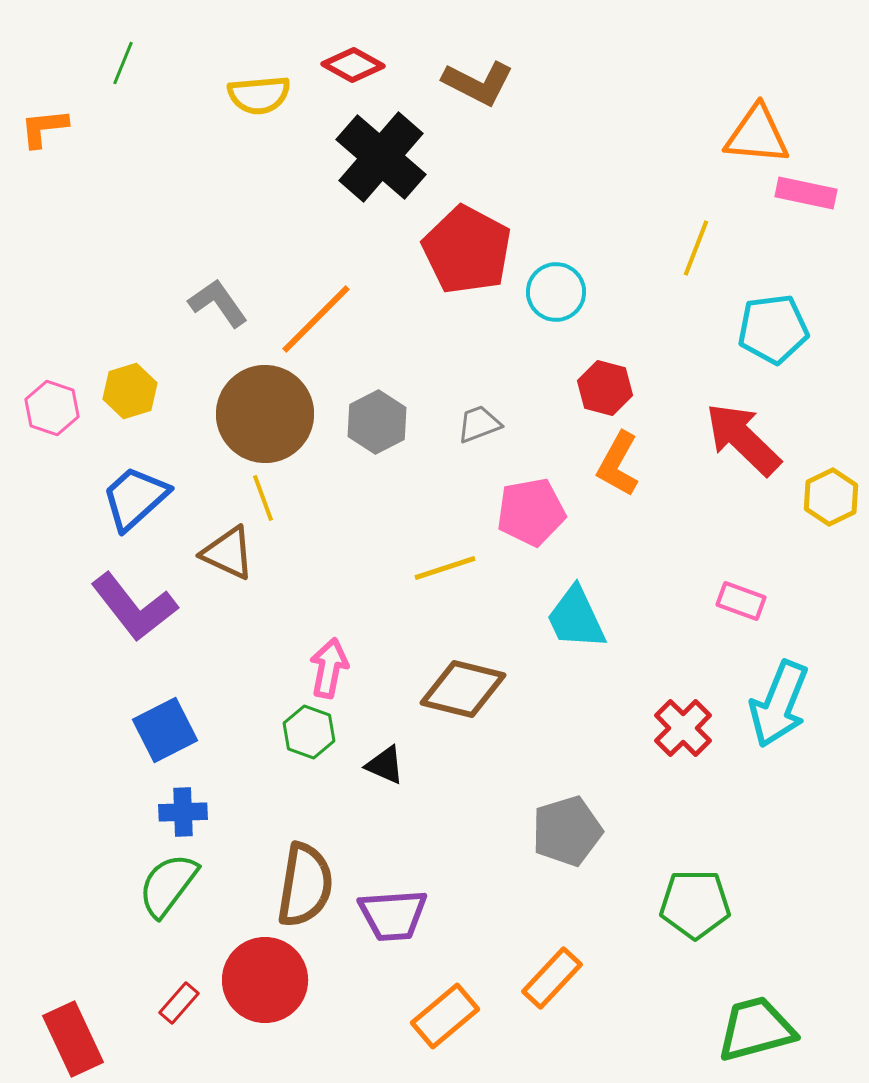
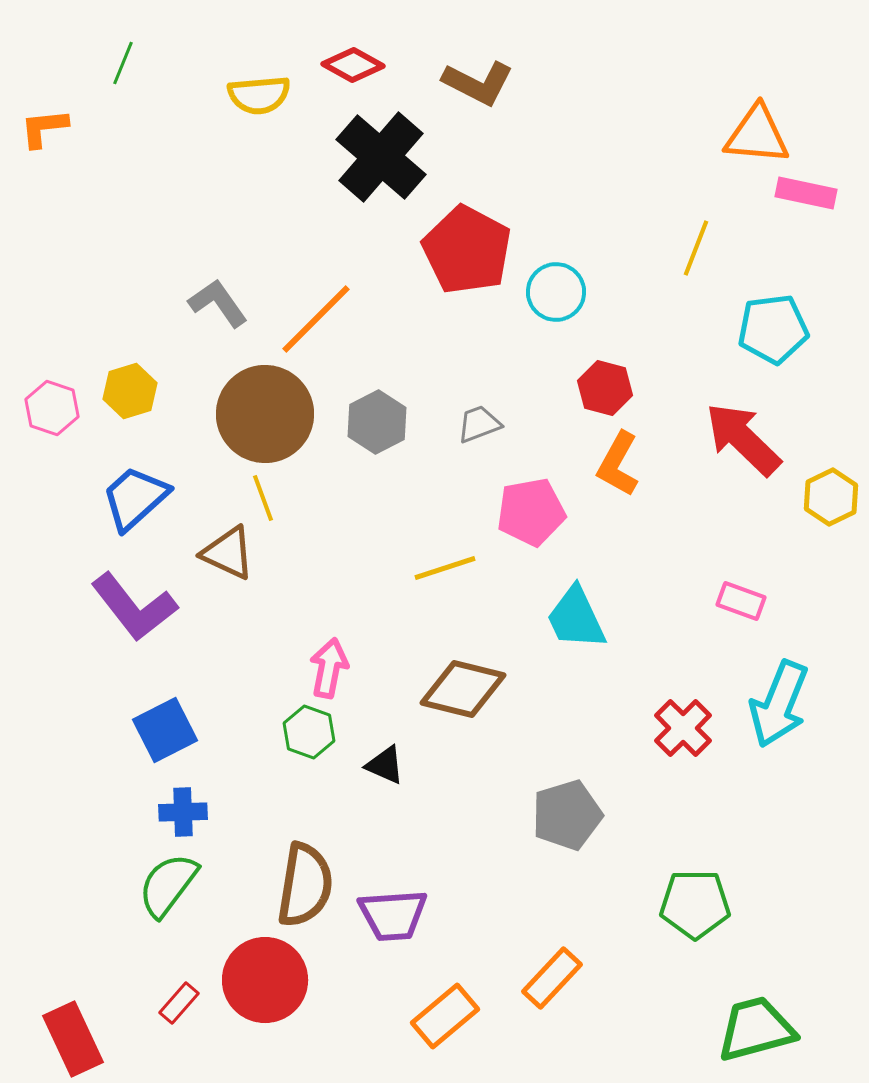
gray pentagon at (567, 831): moved 16 px up
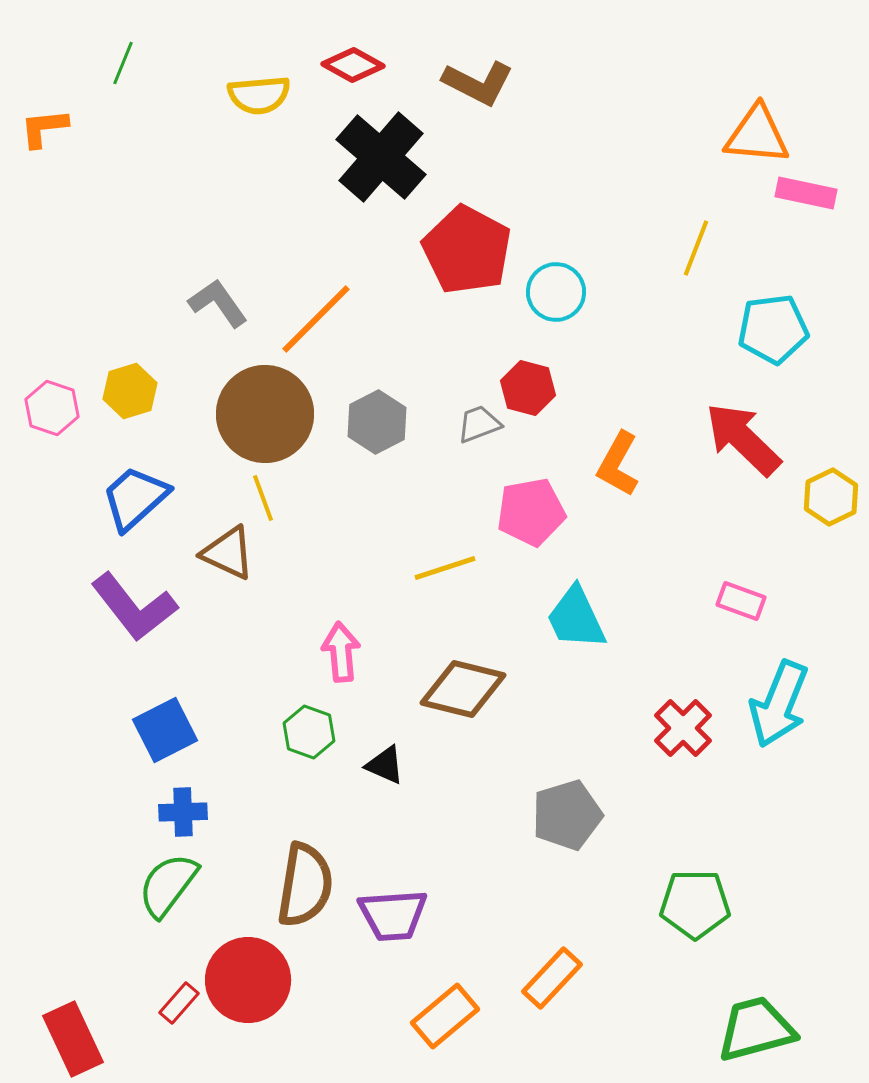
red hexagon at (605, 388): moved 77 px left
pink arrow at (329, 668): moved 12 px right, 16 px up; rotated 16 degrees counterclockwise
red circle at (265, 980): moved 17 px left
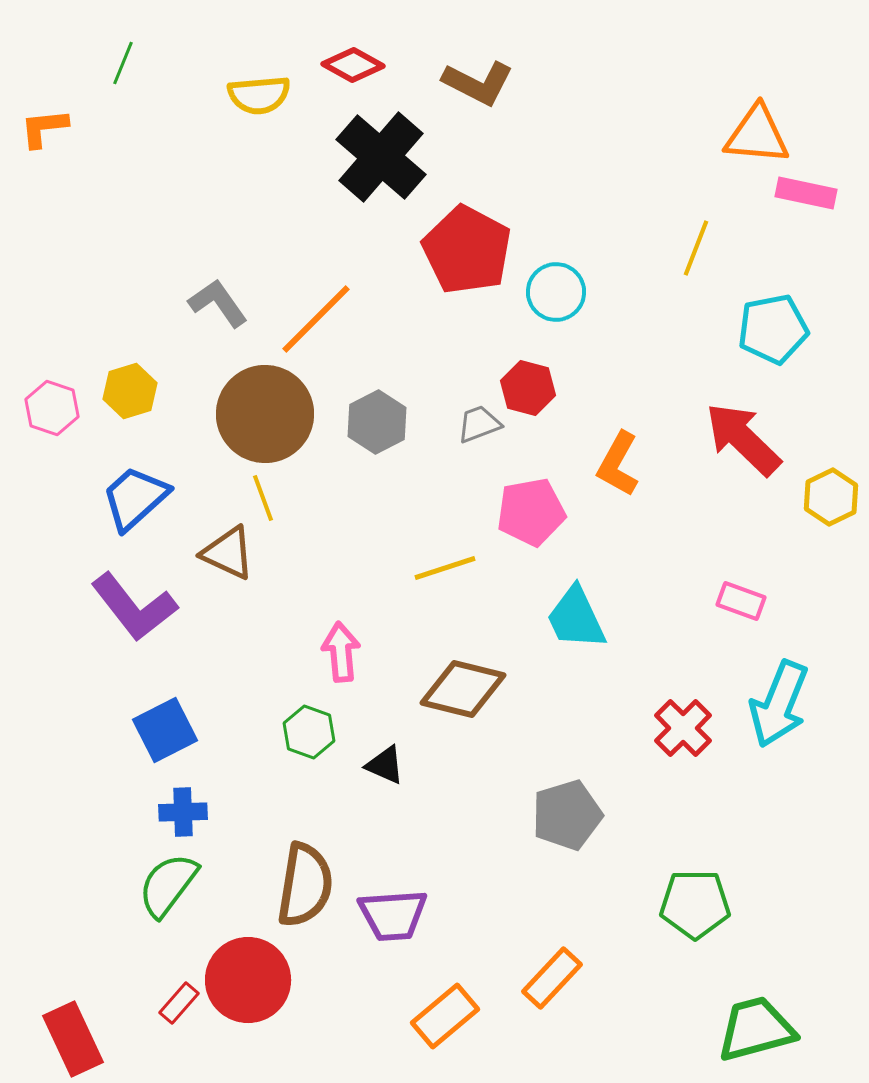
cyan pentagon at (773, 329): rotated 4 degrees counterclockwise
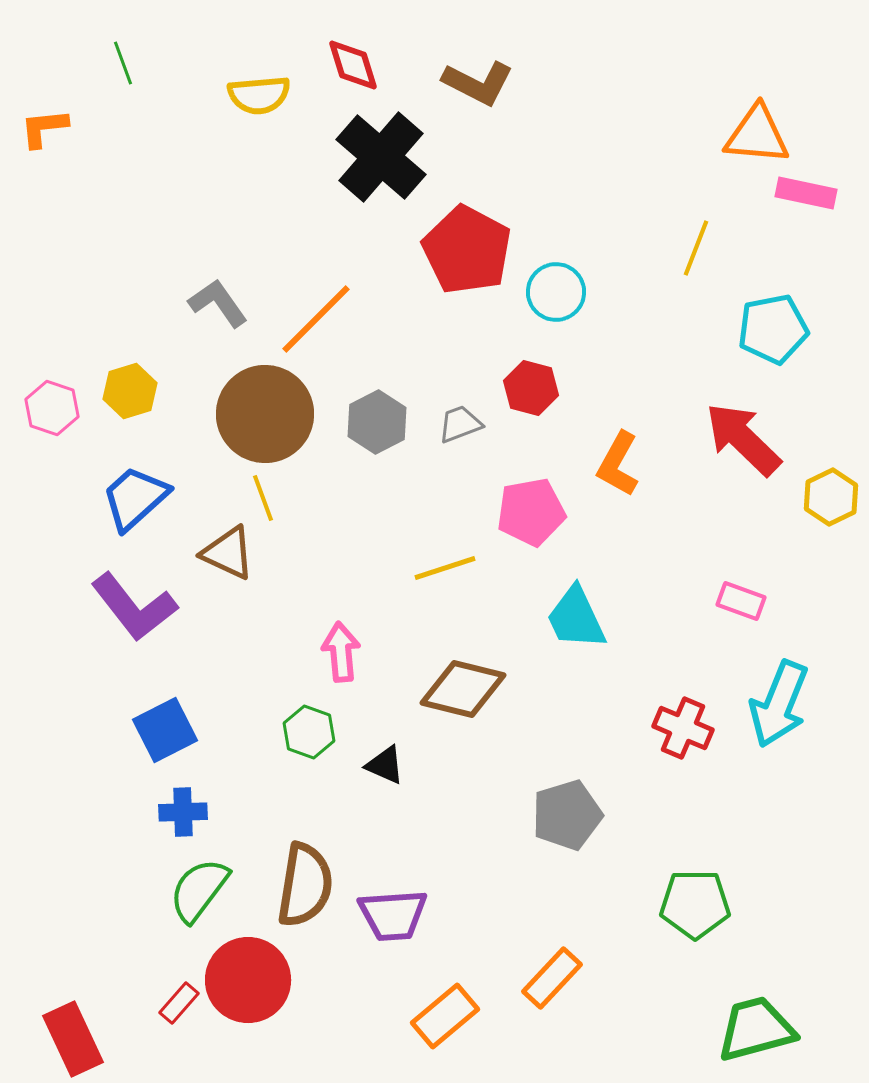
green line at (123, 63): rotated 42 degrees counterclockwise
red diamond at (353, 65): rotated 44 degrees clockwise
red hexagon at (528, 388): moved 3 px right
gray trapezoid at (479, 424): moved 19 px left
red cross at (683, 728): rotated 22 degrees counterclockwise
green semicircle at (168, 885): moved 31 px right, 5 px down
